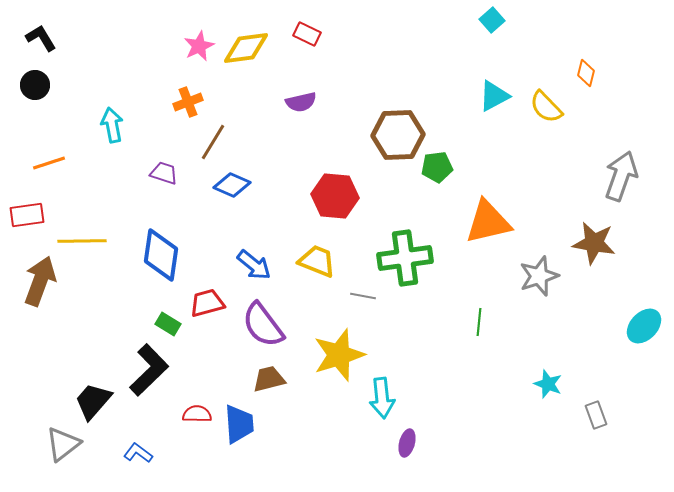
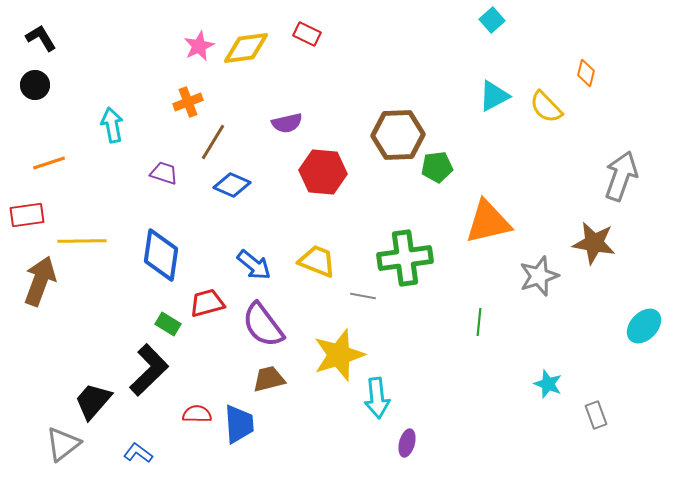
purple semicircle at (301, 102): moved 14 px left, 21 px down
red hexagon at (335, 196): moved 12 px left, 24 px up
cyan arrow at (382, 398): moved 5 px left
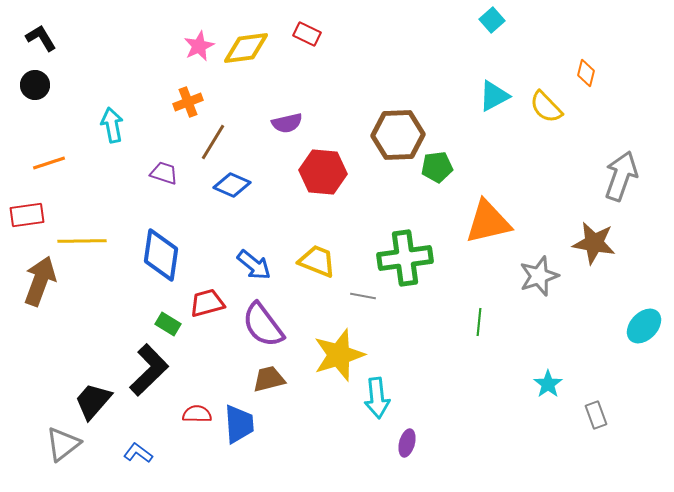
cyan star at (548, 384): rotated 16 degrees clockwise
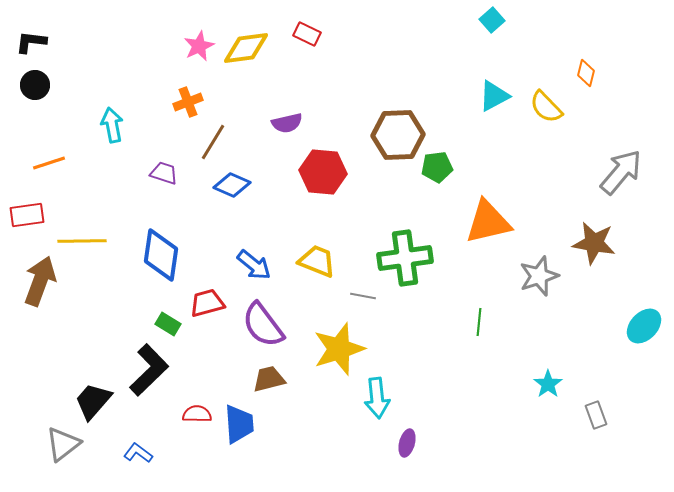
black L-shape at (41, 38): moved 10 px left, 4 px down; rotated 52 degrees counterclockwise
gray arrow at (621, 176): moved 4 px up; rotated 21 degrees clockwise
yellow star at (339, 355): moved 6 px up
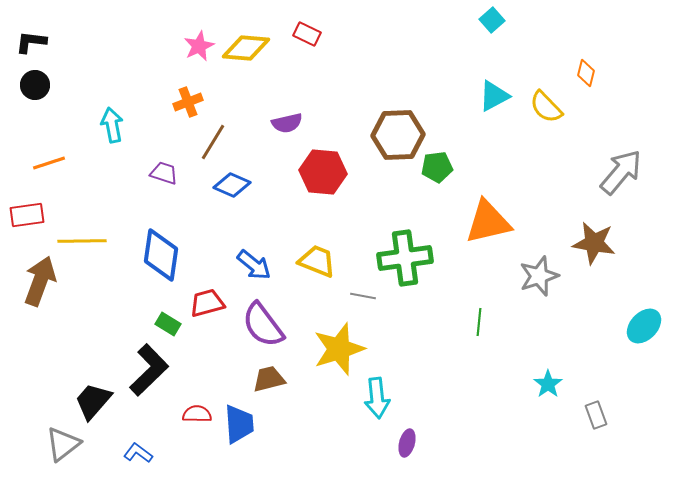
yellow diamond at (246, 48): rotated 12 degrees clockwise
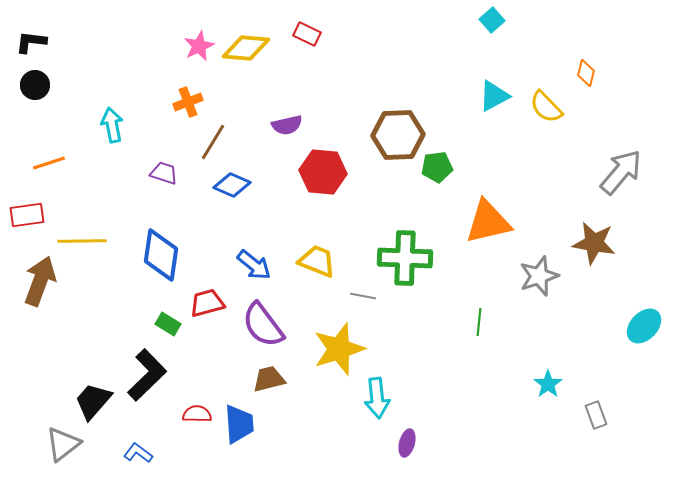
purple semicircle at (287, 123): moved 2 px down
green cross at (405, 258): rotated 10 degrees clockwise
black L-shape at (149, 370): moved 2 px left, 5 px down
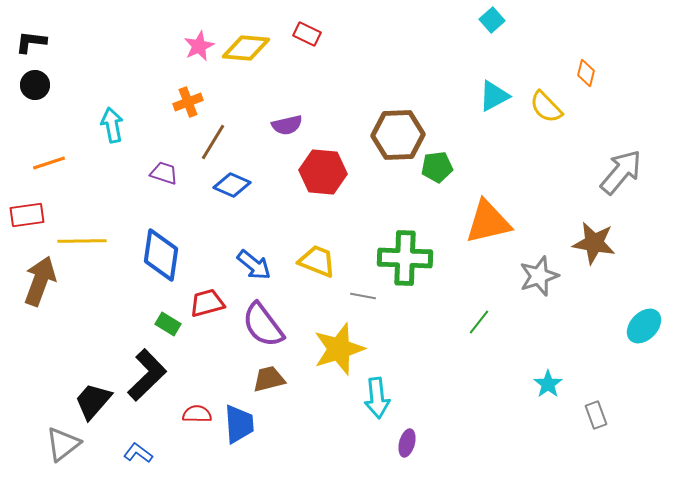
green line at (479, 322): rotated 32 degrees clockwise
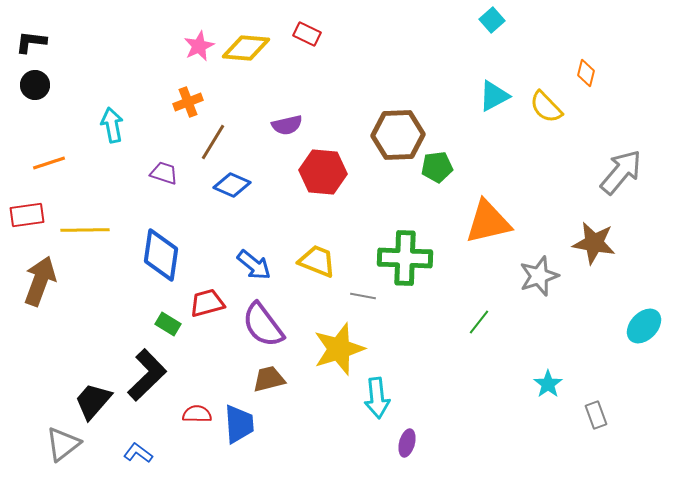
yellow line at (82, 241): moved 3 px right, 11 px up
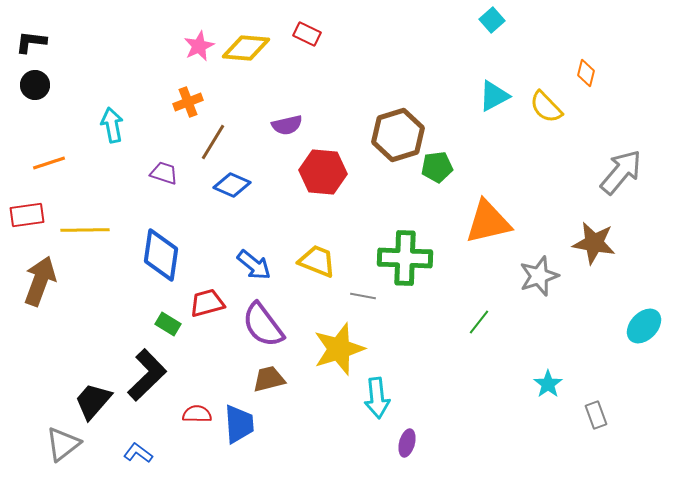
brown hexagon at (398, 135): rotated 15 degrees counterclockwise
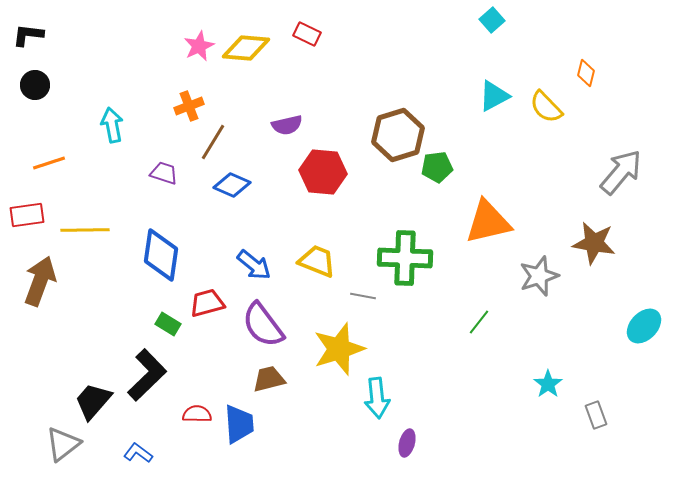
black L-shape at (31, 42): moved 3 px left, 7 px up
orange cross at (188, 102): moved 1 px right, 4 px down
